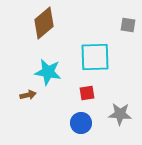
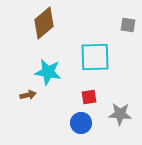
red square: moved 2 px right, 4 px down
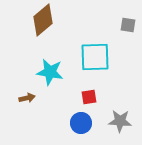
brown diamond: moved 1 px left, 3 px up
cyan star: moved 2 px right
brown arrow: moved 1 px left, 3 px down
gray star: moved 7 px down
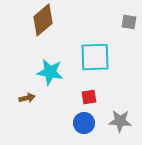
gray square: moved 1 px right, 3 px up
blue circle: moved 3 px right
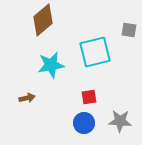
gray square: moved 8 px down
cyan square: moved 5 px up; rotated 12 degrees counterclockwise
cyan star: moved 1 px right, 7 px up; rotated 20 degrees counterclockwise
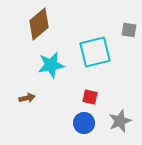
brown diamond: moved 4 px left, 4 px down
red square: moved 1 px right; rotated 21 degrees clockwise
gray star: rotated 25 degrees counterclockwise
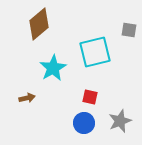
cyan star: moved 2 px right, 3 px down; rotated 20 degrees counterclockwise
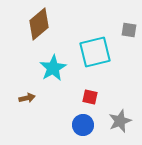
blue circle: moved 1 px left, 2 px down
